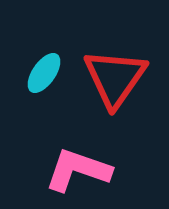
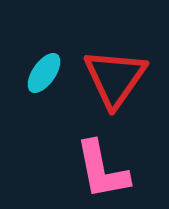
pink L-shape: moved 24 px right; rotated 120 degrees counterclockwise
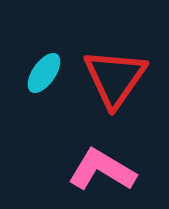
pink L-shape: rotated 132 degrees clockwise
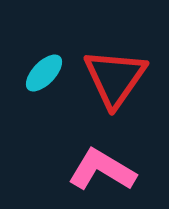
cyan ellipse: rotated 9 degrees clockwise
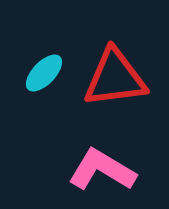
red triangle: rotated 48 degrees clockwise
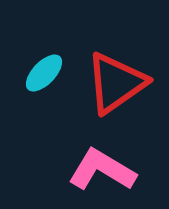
red triangle: moved 1 px right, 5 px down; rotated 28 degrees counterclockwise
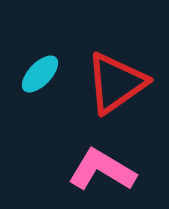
cyan ellipse: moved 4 px left, 1 px down
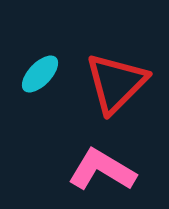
red triangle: rotated 10 degrees counterclockwise
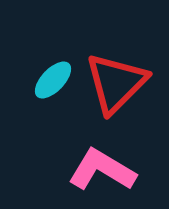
cyan ellipse: moved 13 px right, 6 px down
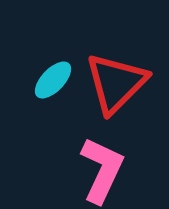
pink L-shape: rotated 84 degrees clockwise
